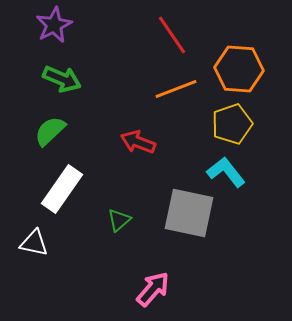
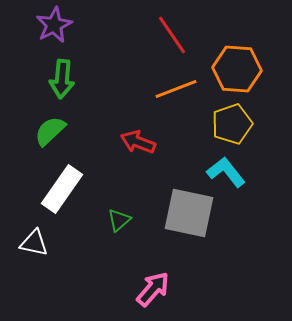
orange hexagon: moved 2 px left
green arrow: rotated 72 degrees clockwise
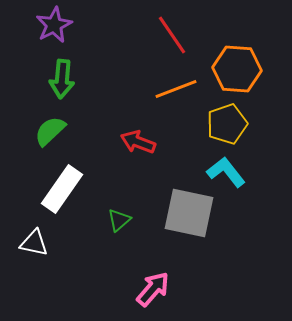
yellow pentagon: moved 5 px left
